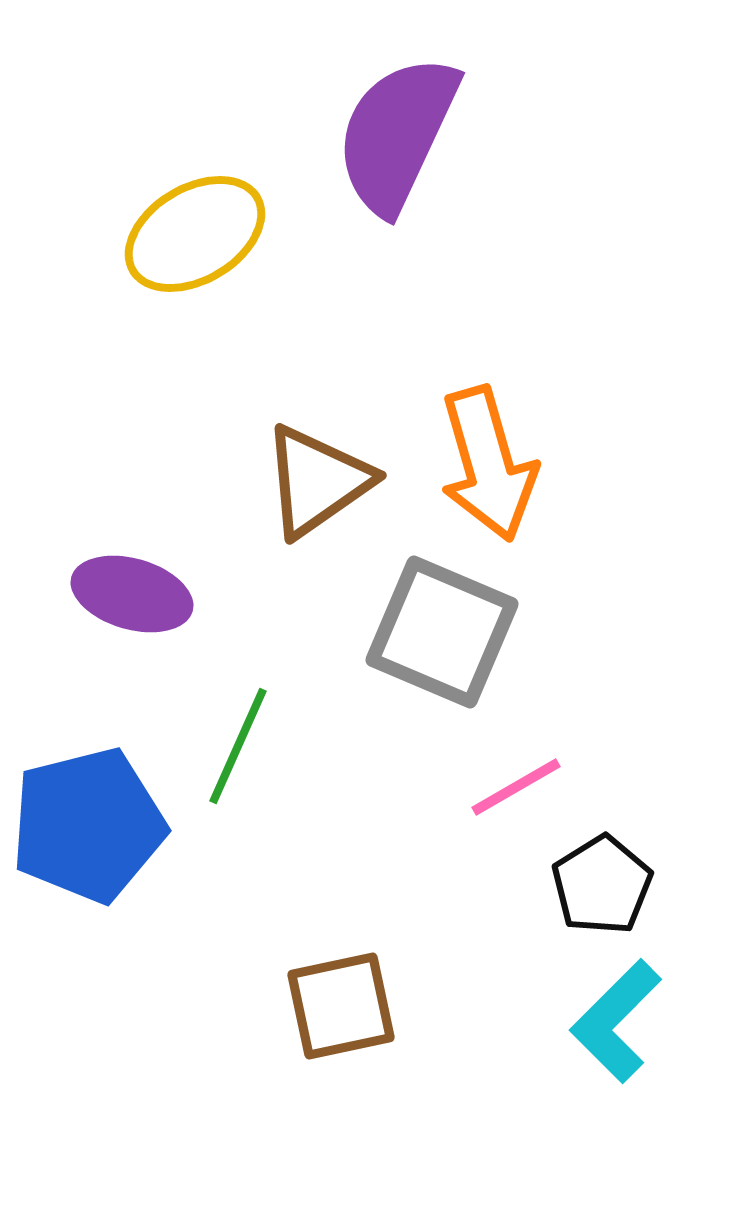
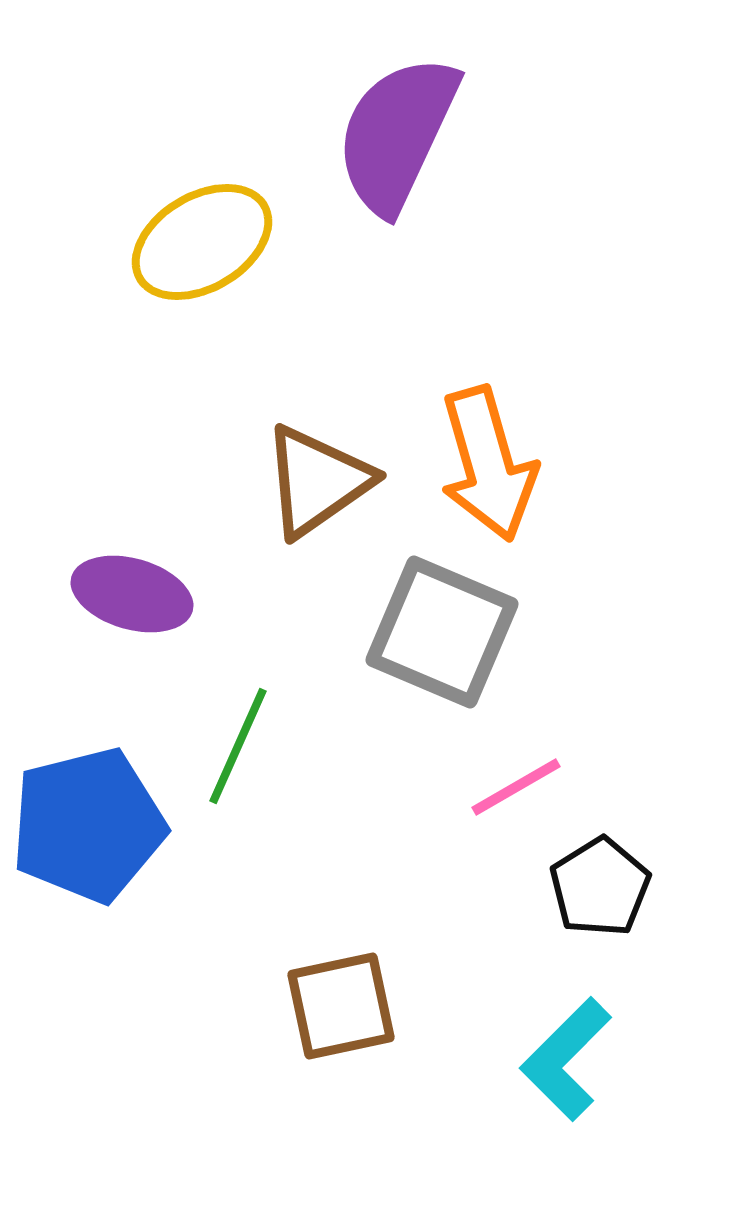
yellow ellipse: moved 7 px right, 8 px down
black pentagon: moved 2 px left, 2 px down
cyan L-shape: moved 50 px left, 38 px down
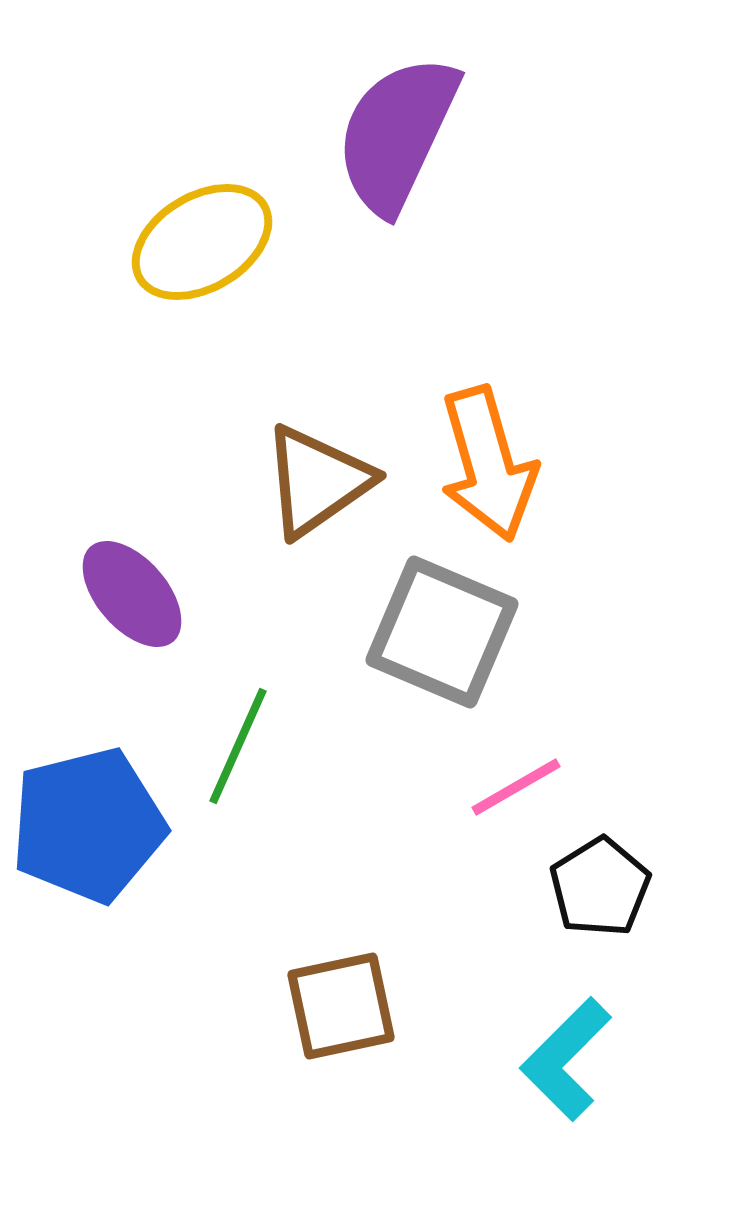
purple ellipse: rotated 33 degrees clockwise
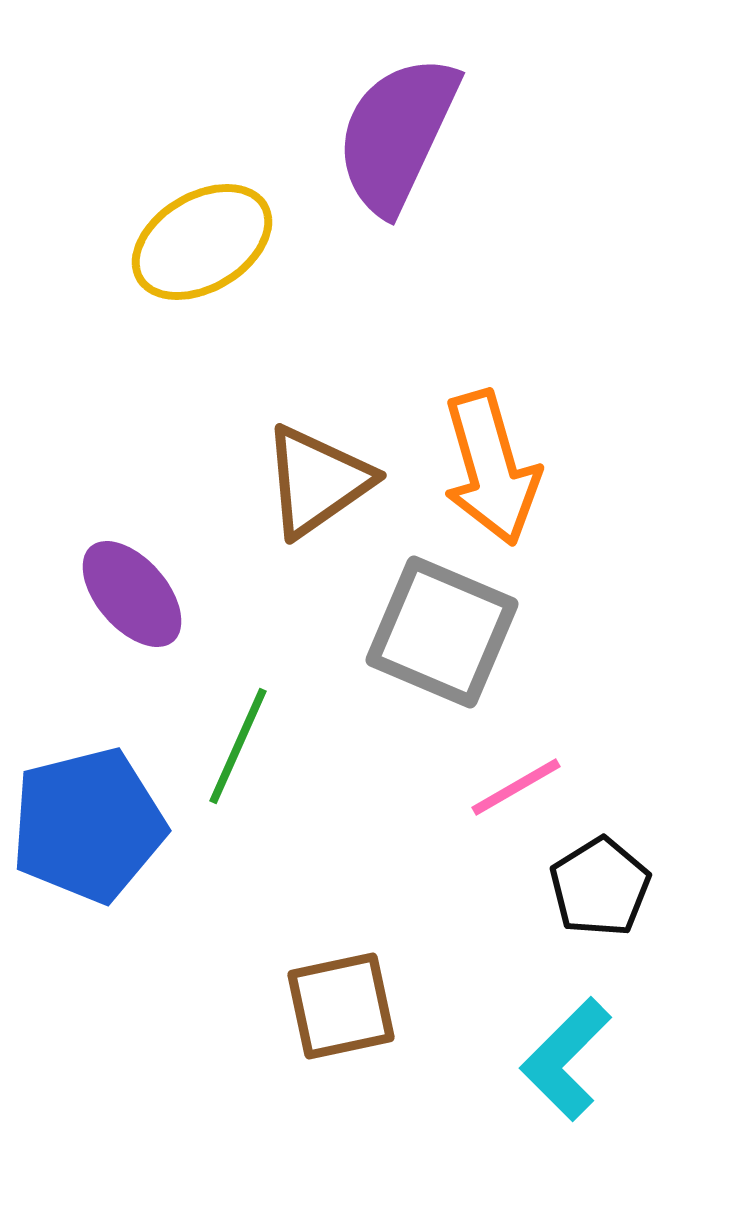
orange arrow: moved 3 px right, 4 px down
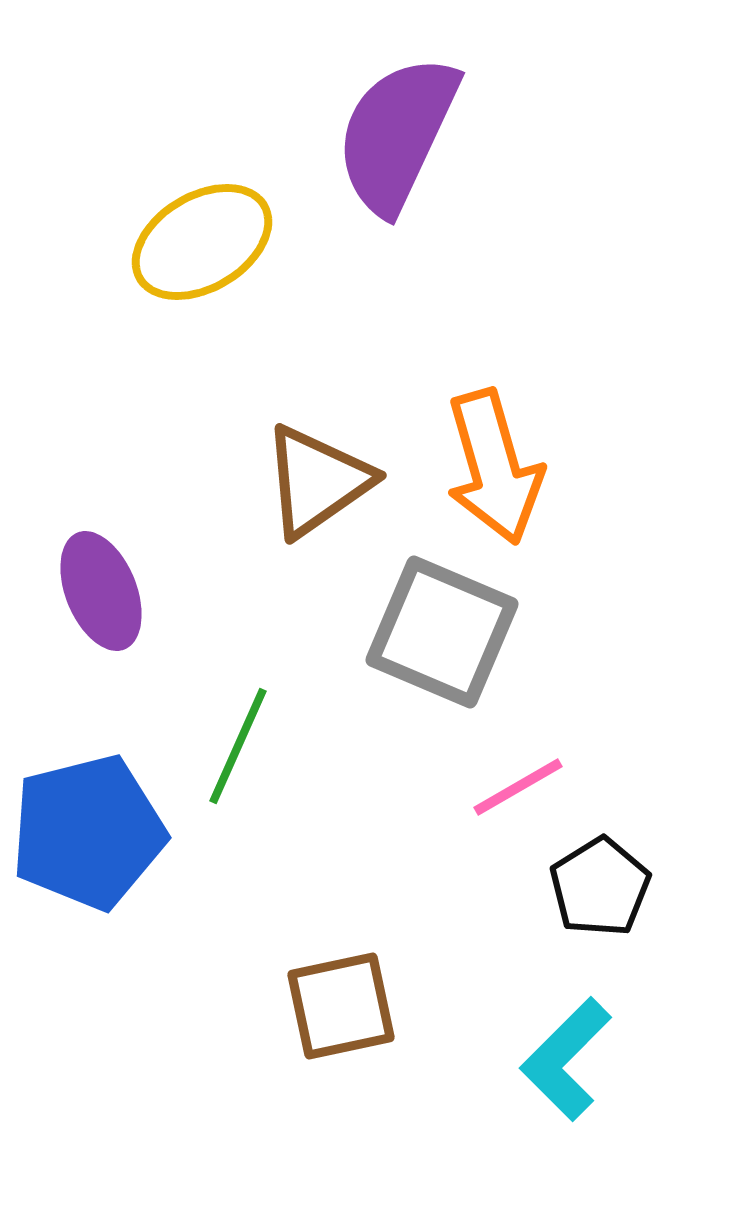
orange arrow: moved 3 px right, 1 px up
purple ellipse: moved 31 px left, 3 px up; rotated 19 degrees clockwise
pink line: moved 2 px right
blue pentagon: moved 7 px down
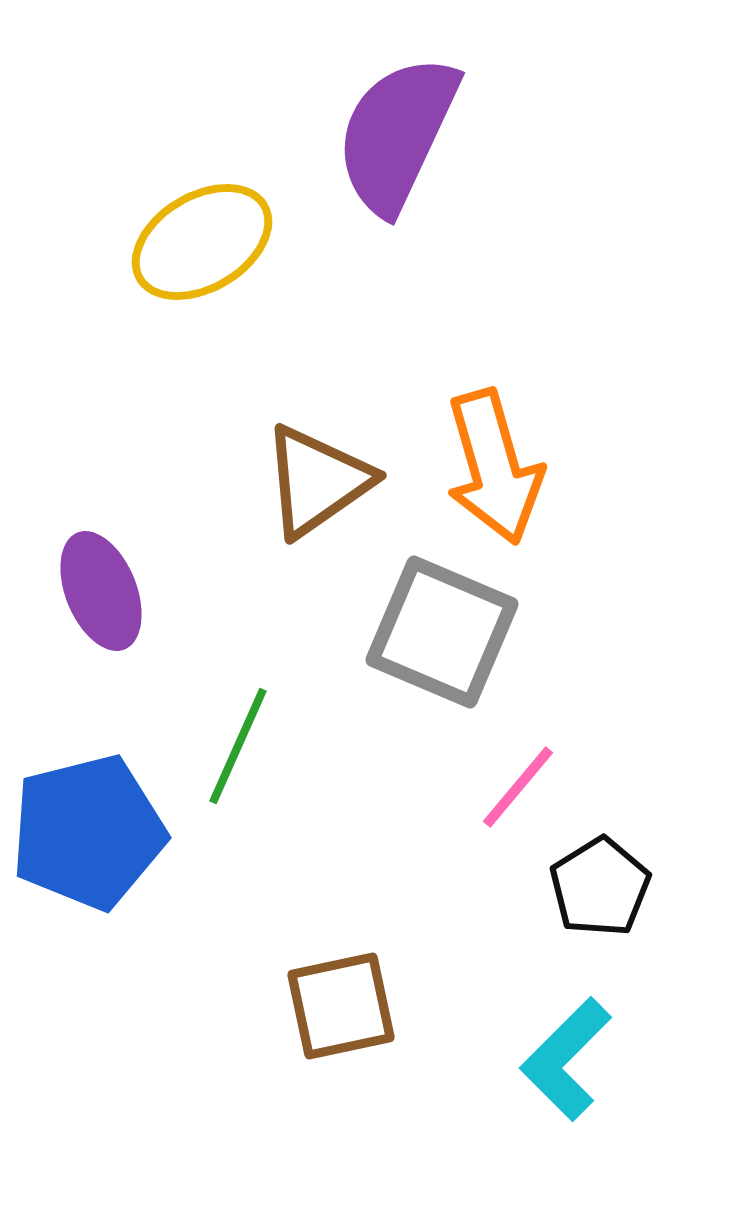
pink line: rotated 20 degrees counterclockwise
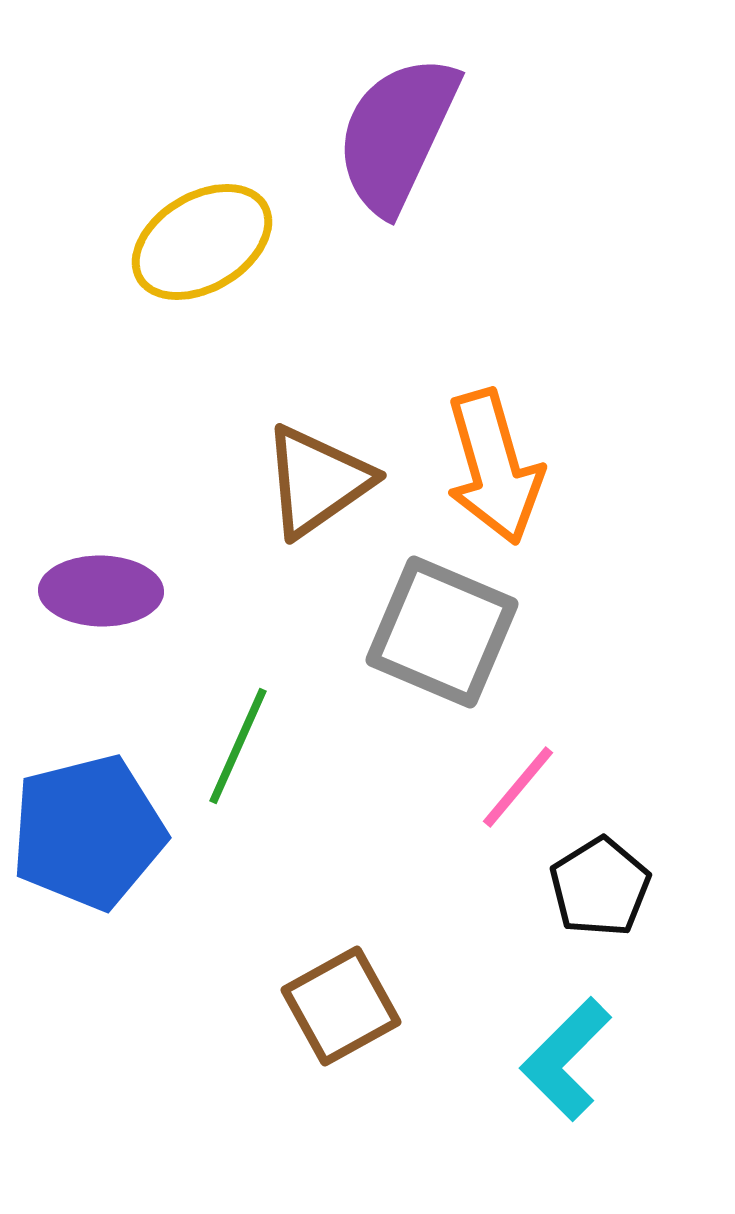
purple ellipse: rotated 67 degrees counterclockwise
brown square: rotated 17 degrees counterclockwise
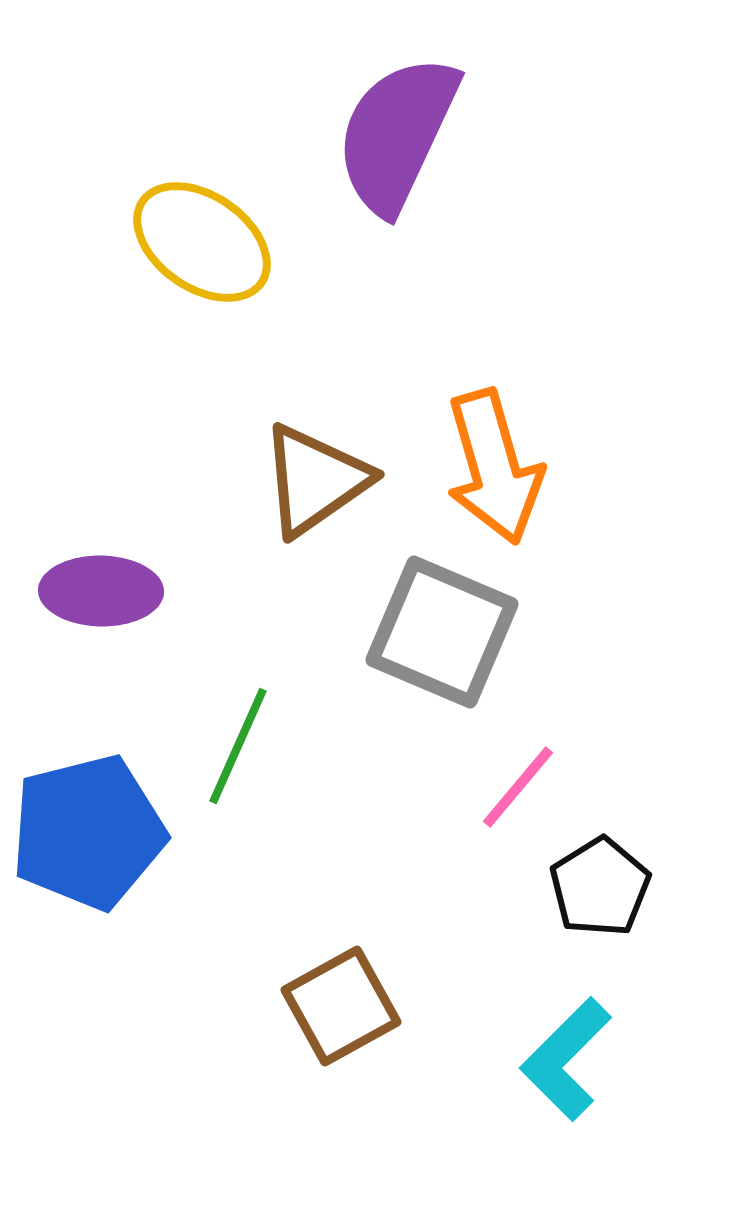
yellow ellipse: rotated 66 degrees clockwise
brown triangle: moved 2 px left, 1 px up
